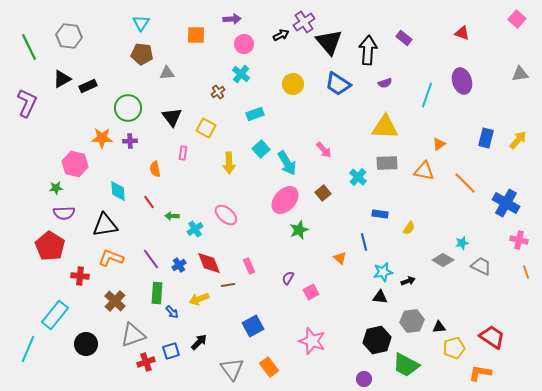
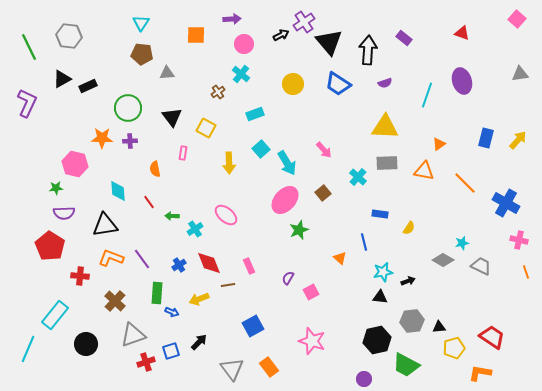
purple line at (151, 259): moved 9 px left
blue arrow at (172, 312): rotated 24 degrees counterclockwise
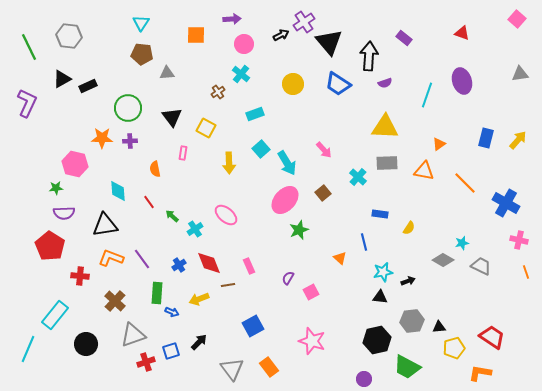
black arrow at (368, 50): moved 1 px right, 6 px down
green arrow at (172, 216): rotated 40 degrees clockwise
green trapezoid at (406, 365): moved 1 px right, 2 px down
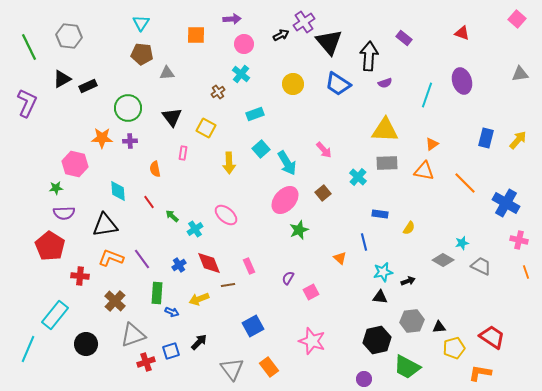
yellow triangle at (385, 127): moved 3 px down
orange triangle at (439, 144): moved 7 px left
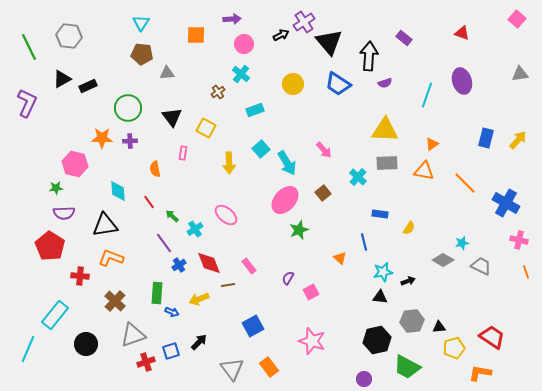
cyan rectangle at (255, 114): moved 4 px up
purple line at (142, 259): moved 22 px right, 16 px up
pink rectangle at (249, 266): rotated 14 degrees counterclockwise
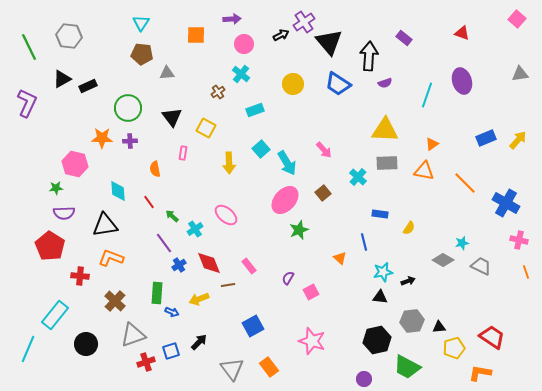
blue rectangle at (486, 138): rotated 54 degrees clockwise
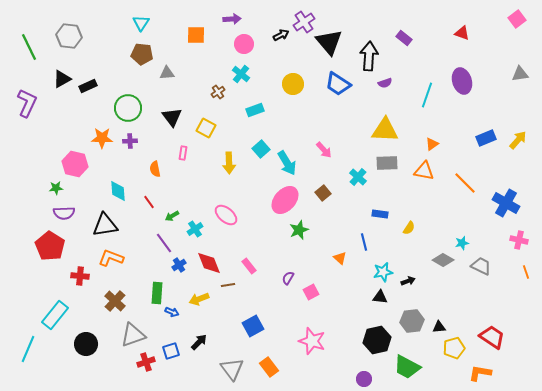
pink square at (517, 19): rotated 12 degrees clockwise
green arrow at (172, 216): rotated 72 degrees counterclockwise
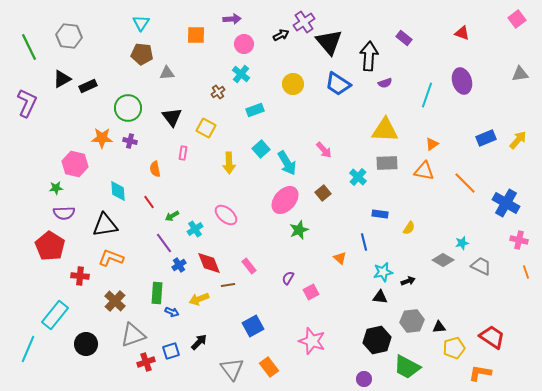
purple cross at (130, 141): rotated 16 degrees clockwise
